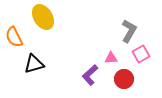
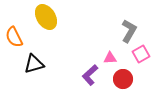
yellow ellipse: moved 3 px right
pink triangle: moved 1 px left
red circle: moved 1 px left
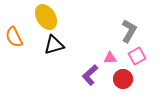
pink square: moved 4 px left, 2 px down
black triangle: moved 20 px right, 19 px up
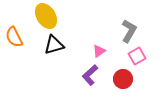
yellow ellipse: moved 1 px up
pink triangle: moved 11 px left, 7 px up; rotated 32 degrees counterclockwise
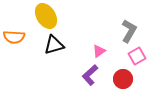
orange semicircle: rotated 60 degrees counterclockwise
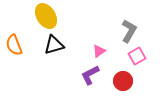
orange semicircle: moved 8 px down; rotated 65 degrees clockwise
purple L-shape: rotated 15 degrees clockwise
red circle: moved 2 px down
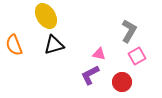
pink triangle: moved 3 px down; rotated 48 degrees clockwise
red circle: moved 1 px left, 1 px down
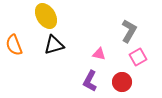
pink square: moved 1 px right, 1 px down
purple L-shape: moved 6 px down; rotated 35 degrees counterclockwise
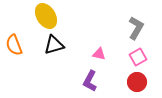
gray L-shape: moved 7 px right, 3 px up
red circle: moved 15 px right
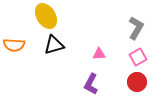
orange semicircle: rotated 65 degrees counterclockwise
pink triangle: rotated 16 degrees counterclockwise
purple L-shape: moved 1 px right, 3 px down
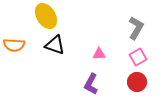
black triangle: moved 1 px right; rotated 35 degrees clockwise
